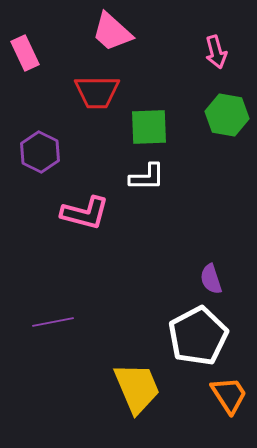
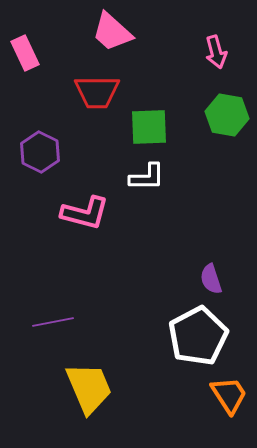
yellow trapezoid: moved 48 px left
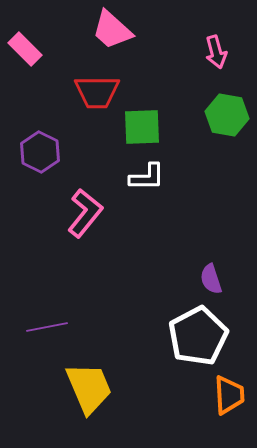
pink trapezoid: moved 2 px up
pink rectangle: moved 4 px up; rotated 20 degrees counterclockwise
green square: moved 7 px left
pink L-shape: rotated 66 degrees counterclockwise
purple line: moved 6 px left, 5 px down
orange trapezoid: rotated 30 degrees clockwise
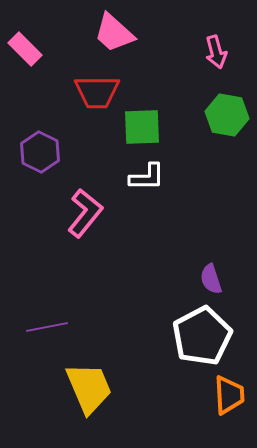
pink trapezoid: moved 2 px right, 3 px down
white pentagon: moved 4 px right
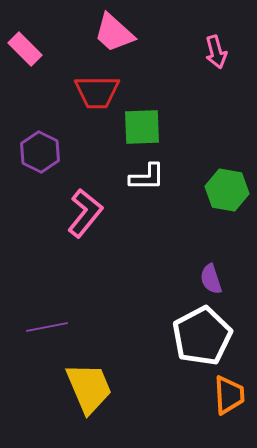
green hexagon: moved 75 px down
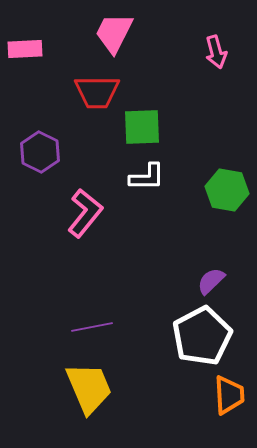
pink trapezoid: rotated 75 degrees clockwise
pink rectangle: rotated 48 degrees counterclockwise
purple semicircle: moved 2 px down; rotated 64 degrees clockwise
purple line: moved 45 px right
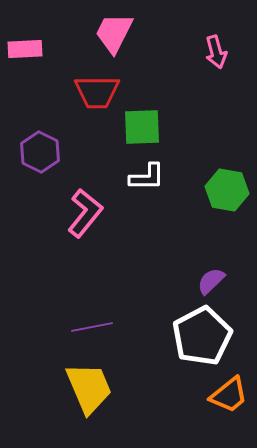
orange trapezoid: rotated 54 degrees clockwise
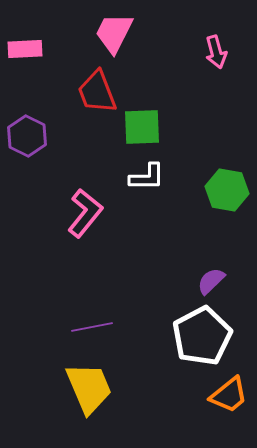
red trapezoid: rotated 69 degrees clockwise
purple hexagon: moved 13 px left, 16 px up
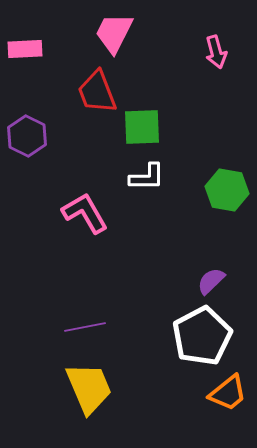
pink L-shape: rotated 69 degrees counterclockwise
purple line: moved 7 px left
orange trapezoid: moved 1 px left, 2 px up
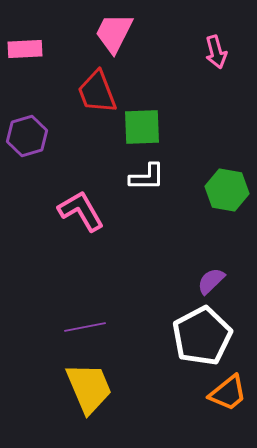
purple hexagon: rotated 18 degrees clockwise
pink L-shape: moved 4 px left, 2 px up
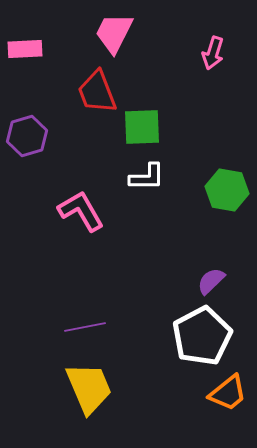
pink arrow: moved 3 px left, 1 px down; rotated 32 degrees clockwise
